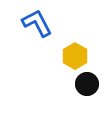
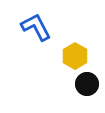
blue L-shape: moved 1 px left, 4 px down
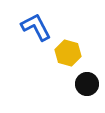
yellow hexagon: moved 7 px left, 3 px up; rotated 15 degrees counterclockwise
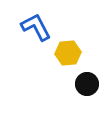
yellow hexagon: rotated 20 degrees counterclockwise
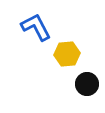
yellow hexagon: moved 1 px left, 1 px down
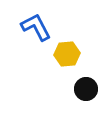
black circle: moved 1 px left, 5 px down
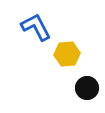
black circle: moved 1 px right, 1 px up
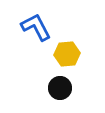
black circle: moved 27 px left
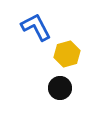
yellow hexagon: rotated 10 degrees counterclockwise
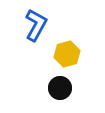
blue L-shape: moved 2 px up; rotated 56 degrees clockwise
